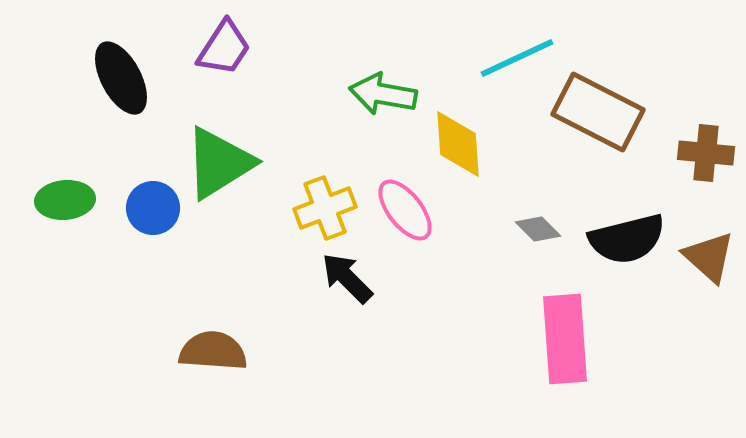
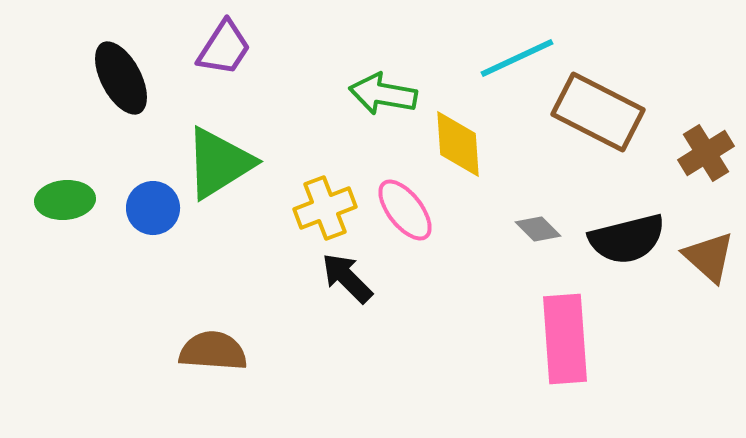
brown cross: rotated 38 degrees counterclockwise
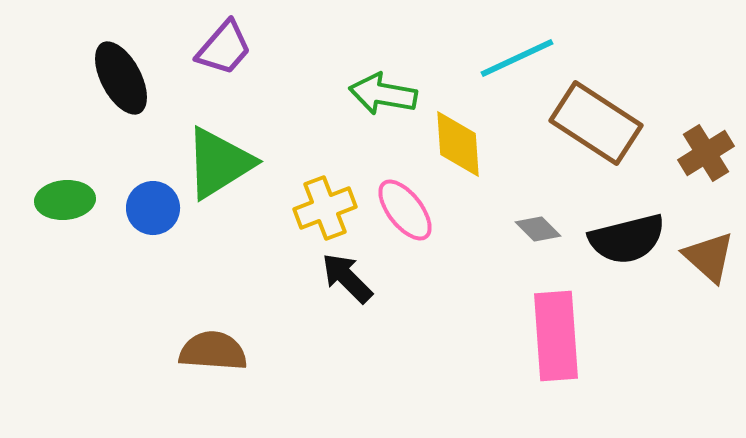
purple trapezoid: rotated 8 degrees clockwise
brown rectangle: moved 2 px left, 11 px down; rotated 6 degrees clockwise
pink rectangle: moved 9 px left, 3 px up
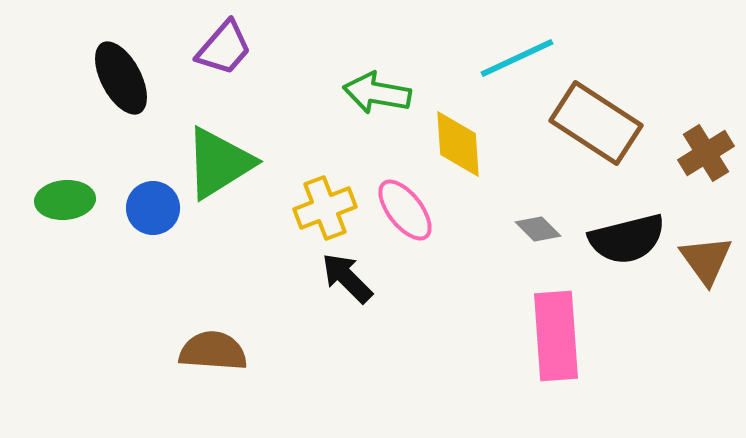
green arrow: moved 6 px left, 1 px up
brown triangle: moved 3 px left, 3 px down; rotated 12 degrees clockwise
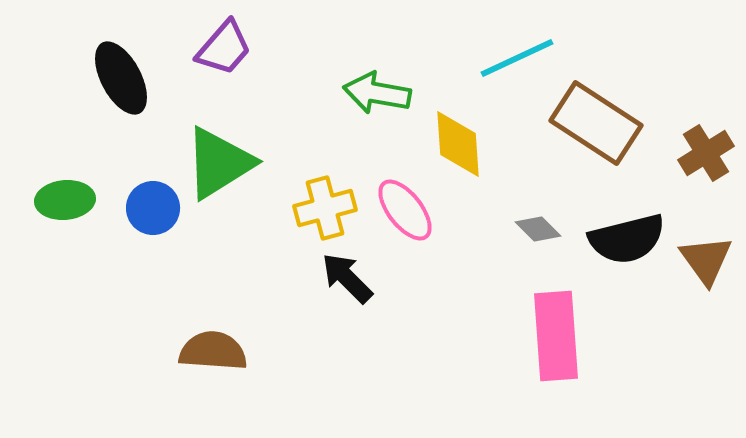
yellow cross: rotated 6 degrees clockwise
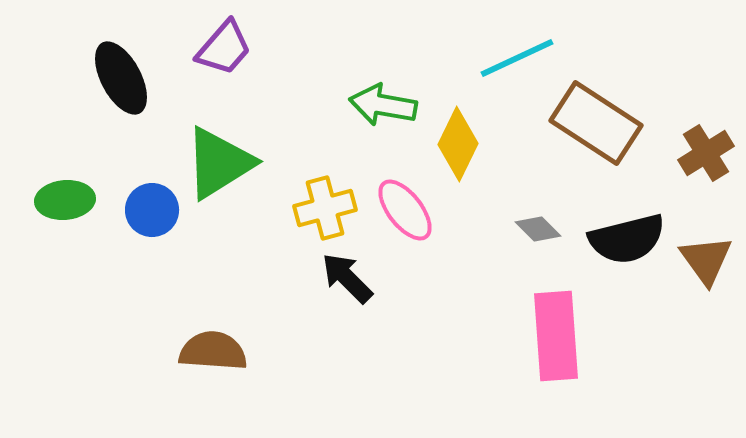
green arrow: moved 6 px right, 12 px down
yellow diamond: rotated 30 degrees clockwise
blue circle: moved 1 px left, 2 px down
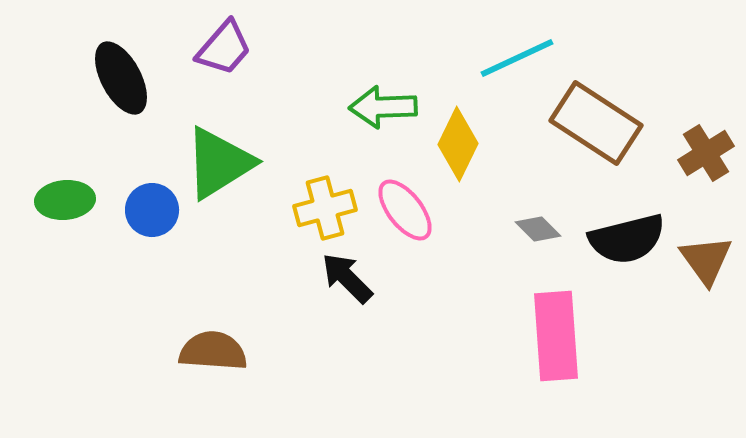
green arrow: moved 2 px down; rotated 12 degrees counterclockwise
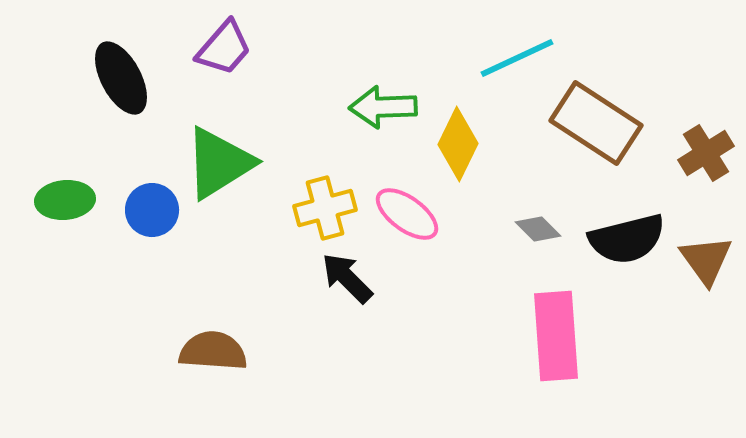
pink ellipse: moved 2 px right, 4 px down; rotated 16 degrees counterclockwise
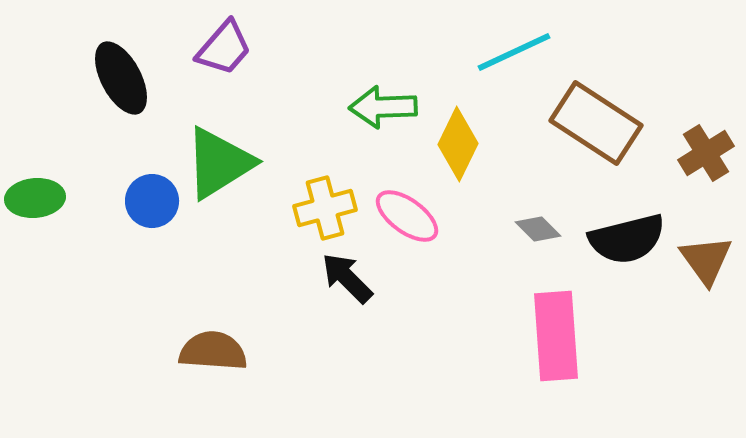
cyan line: moved 3 px left, 6 px up
green ellipse: moved 30 px left, 2 px up
blue circle: moved 9 px up
pink ellipse: moved 2 px down
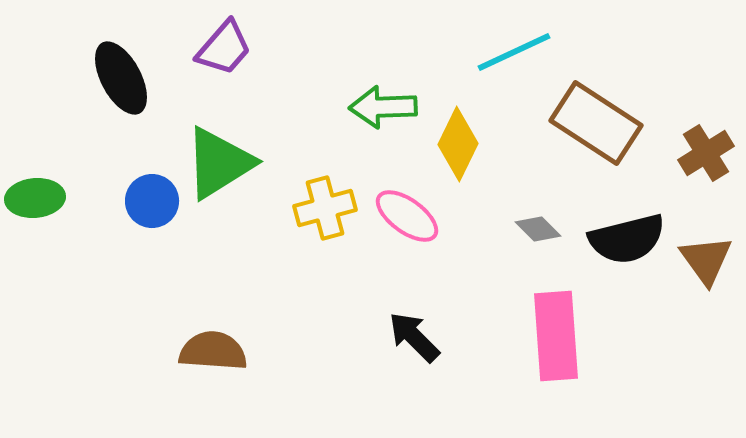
black arrow: moved 67 px right, 59 px down
